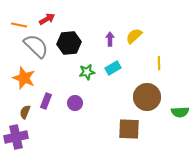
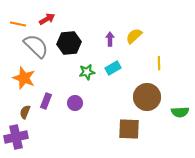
orange line: moved 1 px left, 1 px up
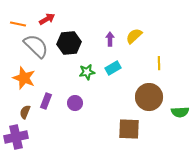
brown circle: moved 2 px right
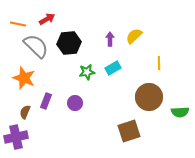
brown square: moved 2 px down; rotated 20 degrees counterclockwise
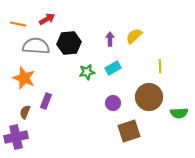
gray semicircle: rotated 40 degrees counterclockwise
yellow line: moved 1 px right, 3 px down
purple circle: moved 38 px right
green semicircle: moved 1 px left, 1 px down
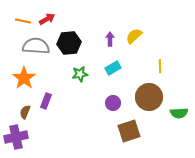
orange line: moved 5 px right, 3 px up
green star: moved 7 px left, 2 px down
orange star: rotated 15 degrees clockwise
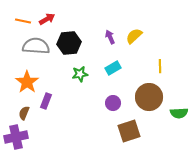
purple arrow: moved 2 px up; rotated 24 degrees counterclockwise
orange star: moved 3 px right, 4 px down
brown semicircle: moved 1 px left, 1 px down
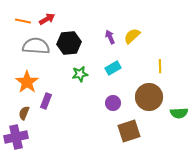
yellow semicircle: moved 2 px left
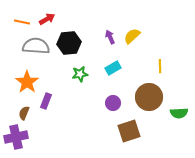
orange line: moved 1 px left, 1 px down
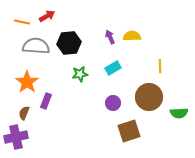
red arrow: moved 3 px up
yellow semicircle: rotated 42 degrees clockwise
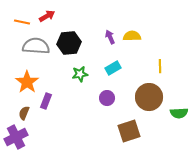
purple circle: moved 6 px left, 5 px up
purple cross: rotated 15 degrees counterclockwise
